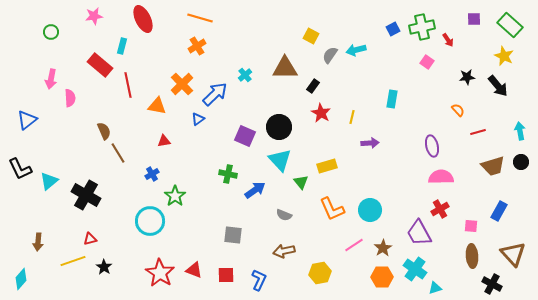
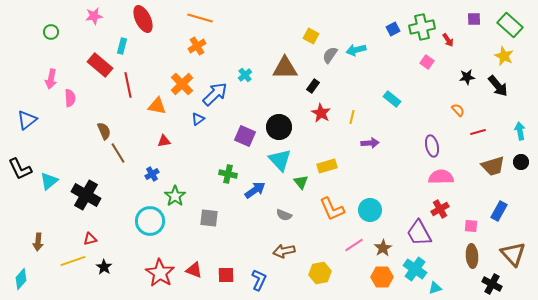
cyan rectangle at (392, 99): rotated 60 degrees counterclockwise
gray square at (233, 235): moved 24 px left, 17 px up
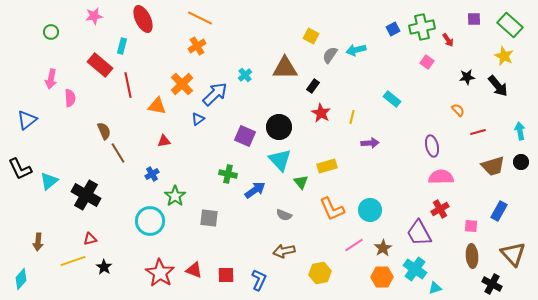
orange line at (200, 18): rotated 10 degrees clockwise
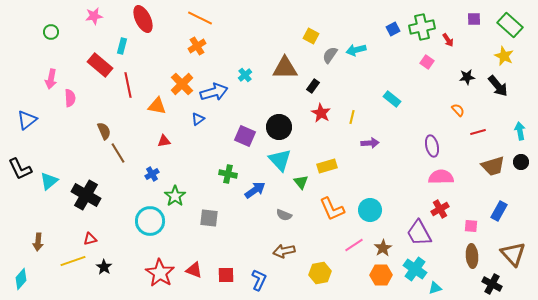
blue arrow at (215, 94): moved 1 px left, 2 px up; rotated 28 degrees clockwise
orange hexagon at (382, 277): moved 1 px left, 2 px up
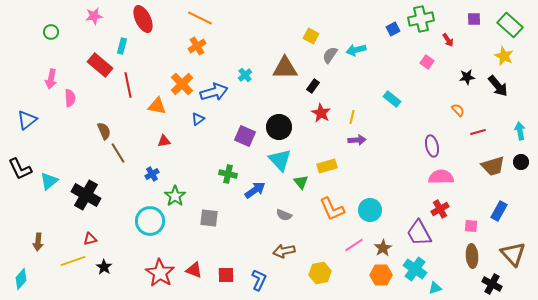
green cross at (422, 27): moved 1 px left, 8 px up
purple arrow at (370, 143): moved 13 px left, 3 px up
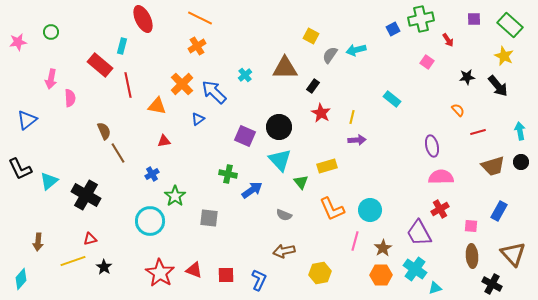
pink star at (94, 16): moved 76 px left, 26 px down
blue arrow at (214, 92): rotated 120 degrees counterclockwise
blue arrow at (255, 190): moved 3 px left
pink line at (354, 245): moved 1 px right, 4 px up; rotated 42 degrees counterclockwise
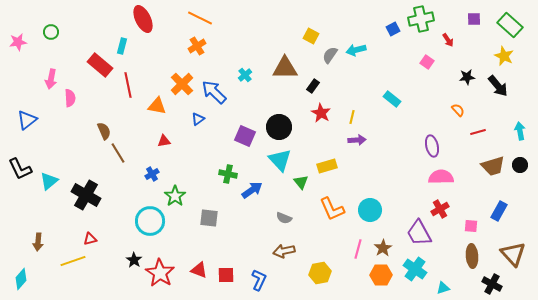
black circle at (521, 162): moved 1 px left, 3 px down
gray semicircle at (284, 215): moved 3 px down
pink line at (355, 241): moved 3 px right, 8 px down
black star at (104, 267): moved 30 px right, 7 px up
red triangle at (194, 270): moved 5 px right
cyan triangle at (435, 288): moved 8 px right
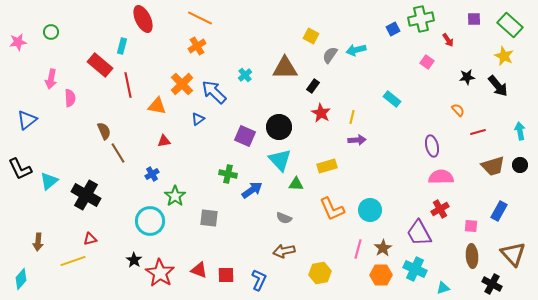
green triangle at (301, 182): moved 5 px left, 2 px down; rotated 49 degrees counterclockwise
cyan cross at (415, 269): rotated 10 degrees counterclockwise
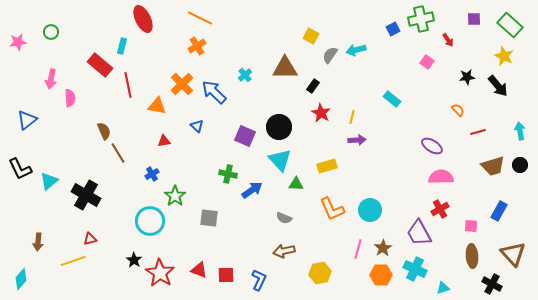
blue triangle at (198, 119): moved 1 px left, 7 px down; rotated 40 degrees counterclockwise
purple ellipse at (432, 146): rotated 45 degrees counterclockwise
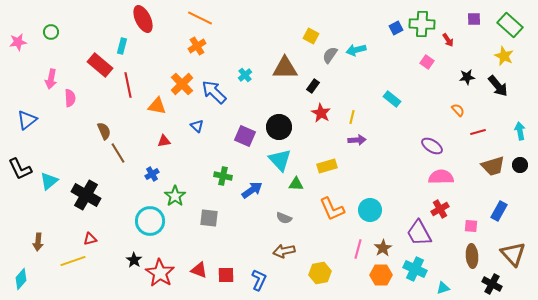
green cross at (421, 19): moved 1 px right, 5 px down; rotated 15 degrees clockwise
blue square at (393, 29): moved 3 px right, 1 px up
green cross at (228, 174): moved 5 px left, 2 px down
